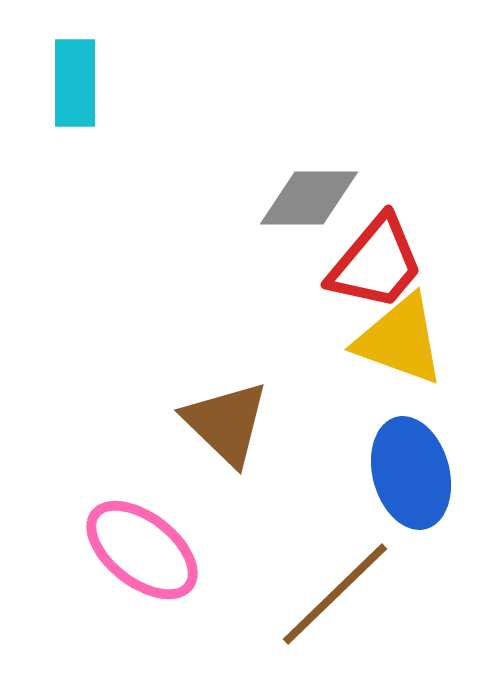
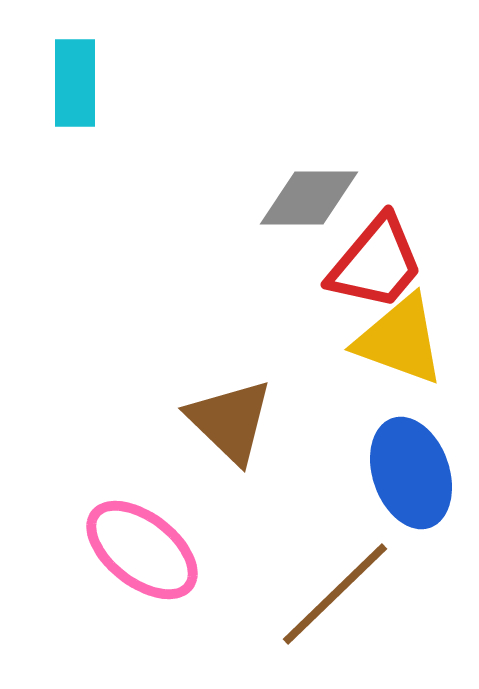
brown triangle: moved 4 px right, 2 px up
blue ellipse: rotated 4 degrees counterclockwise
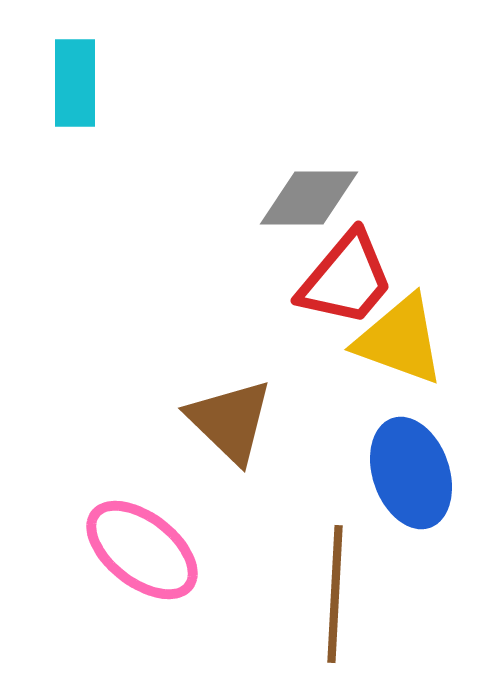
red trapezoid: moved 30 px left, 16 px down
brown line: rotated 43 degrees counterclockwise
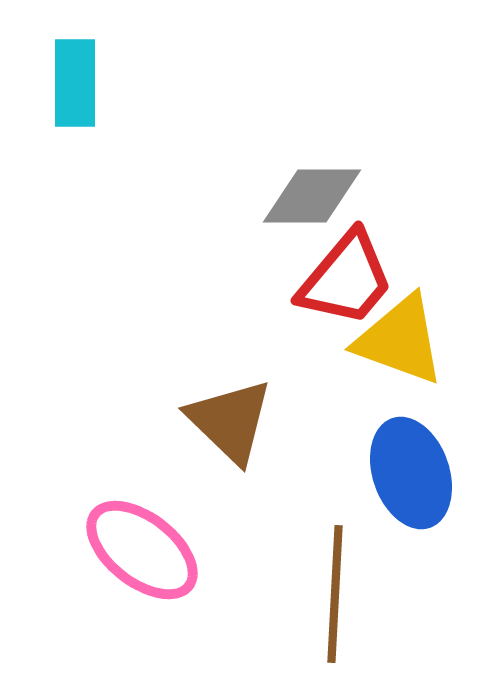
gray diamond: moved 3 px right, 2 px up
